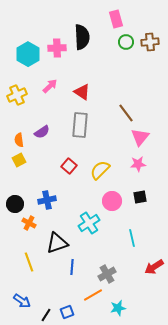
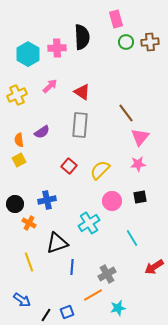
cyan line: rotated 18 degrees counterclockwise
blue arrow: moved 1 px up
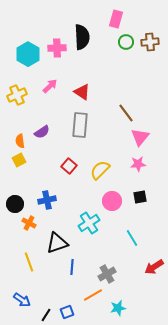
pink rectangle: rotated 30 degrees clockwise
orange semicircle: moved 1 px right, 1 px down
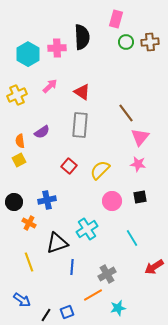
pink star: rotated 14 degrees clockwise
black circle: moved 1 px left, 2 px up
cyan cross: moved 2 px left, 6 px down
